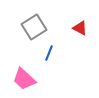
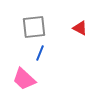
gray square: rotated 25 degrees clockwise
blue line: moved 9 px left
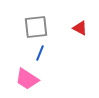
gray square: moved 2 px right
pink trapezoid: moved 3 px right; rotated 10 degrees counterclockwise
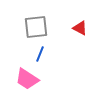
blue line: moved 1 px down
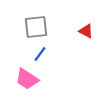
red triangle: moved 6 px right, 3 px down
blue line: rotated 14 degrees clockwise
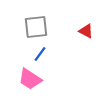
pink trapezoid: moved 3 px right
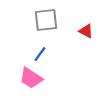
gray square: moved 10 px right, 7 px up
pink trapezoid: moved 1 px right, 1 px up
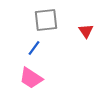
red triangle: rotated 28 degrees clockwise
blue line: moved 6 px left, 6 px up
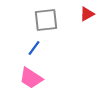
red triangle: moved 1 px right, 17 px up; rotated 35 degrees clockwise
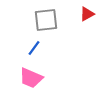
pink trapezoid: rotated 10 degrees counterclockwise
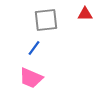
red triangle: moved 2 px left; rotated 28 degrees clockwise
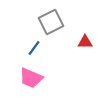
red triangle: moved 28 px down
gray square: moved 5 px right, 2 px down; rotated 20 degrees counterclockwise
